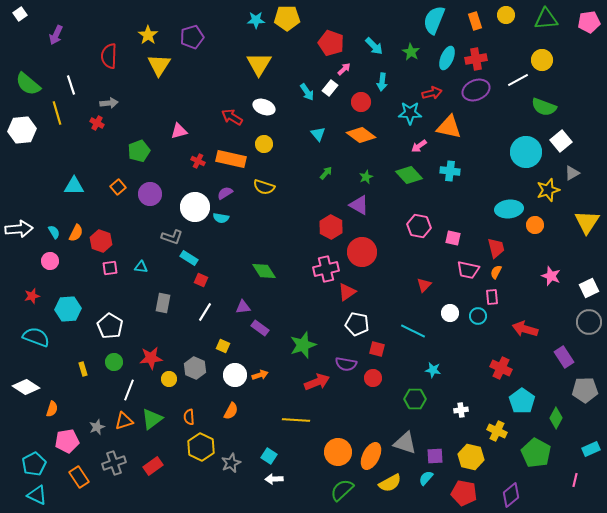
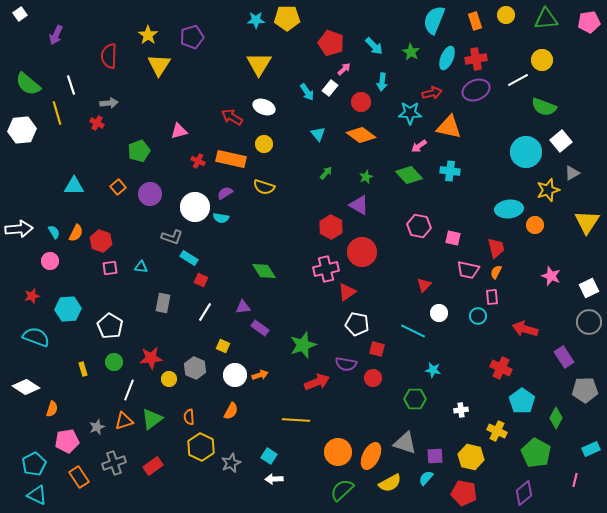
white circle at (450, 313): moved 11 px left
purple diamond at (511, 495): moved 13 px right, 2 px up
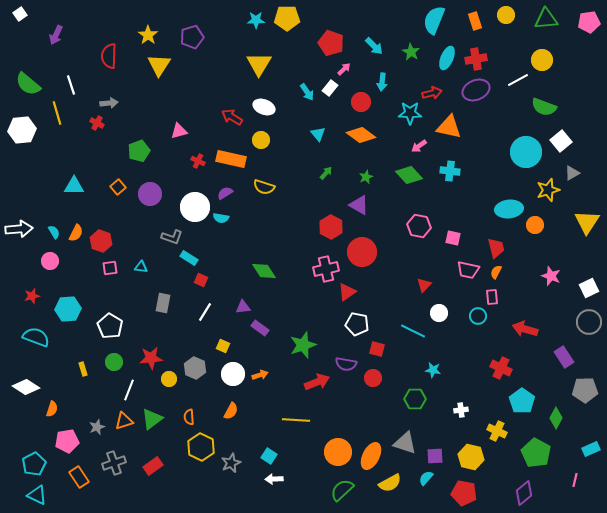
yellow circle at (264, 144): moved 3 px left, 4 px up
white circle at (235, 375): moved 2 px left, 1 px up
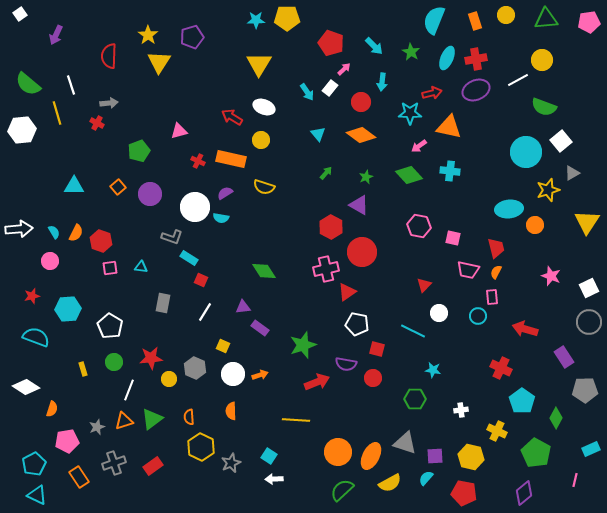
yellow triangle at (159, 65): moved 3 px up
orange semicircle at (231, 411): rotated 150 degrees clockwise
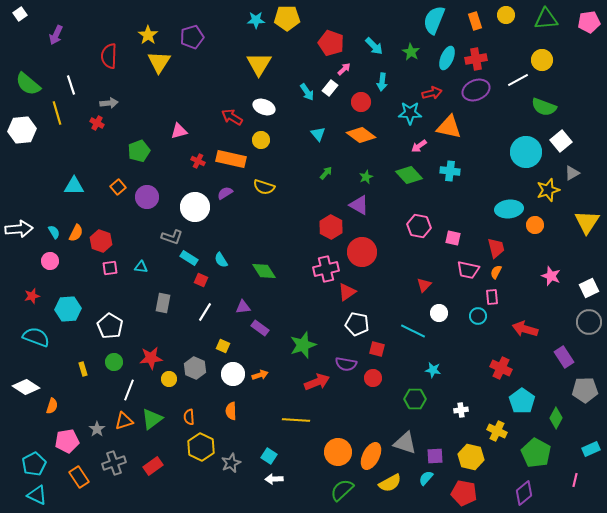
purple circle at (150, 194): moved 3 px left, 3 px down
cyan semicircle at (221, 218): moved 42 px down; rotated 49 degrees clockwise
orange semicircle at (52, 409): moved 3 px up
gray star at (97, 427): moved 2 px down; rotated 14 degrees counterclockwise
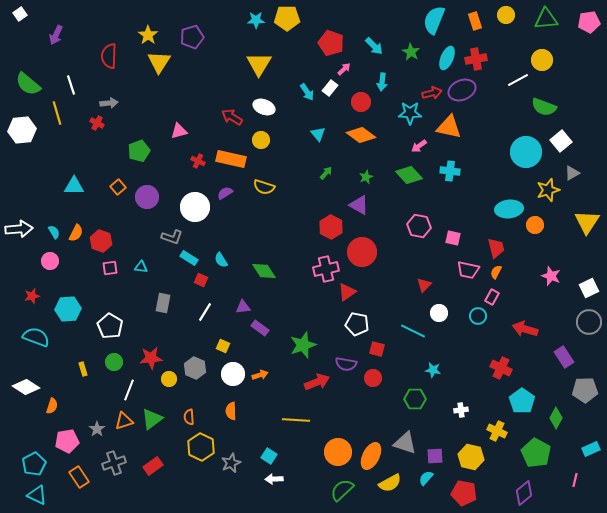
purple ellipse at (476, 90): moved 14 px left
pink rectangle at (492, 297): rotated 35 degrees clockwise
